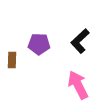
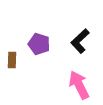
purple pentagon: rotated 15 degrees clockwise
pink arrow: moved 1 px right
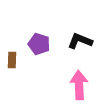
black L-shape: rotated 65 degrees clockwise
pink arrow: rotated 24 degrees clockwise
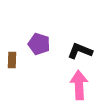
black L-shape: moved 10 px down
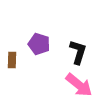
black L-shape: moved 2 px left, 1 px down; rotated 85 degrees clockwise
pink arrow: rotated 132 degrees clockwise
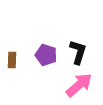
purple pentagon: moved 7 px right, 11 px down
pink arrow: rotated 80 degrees counterclockwise
